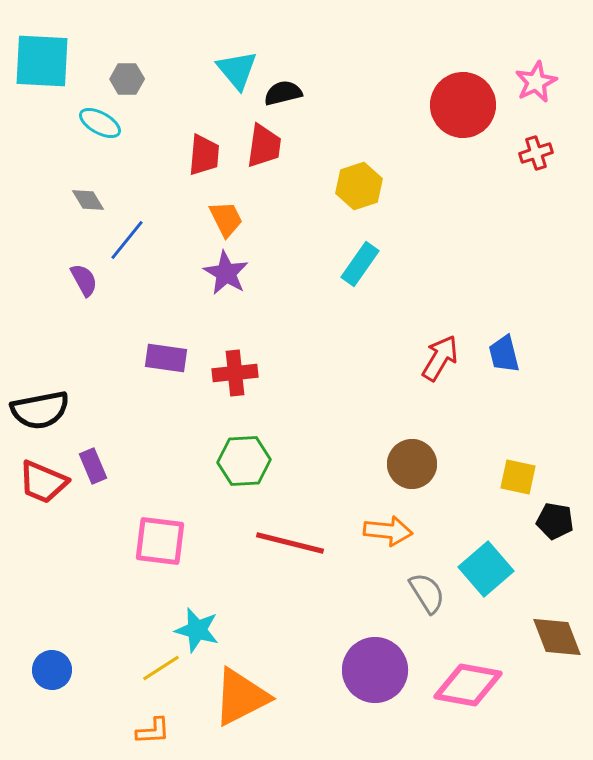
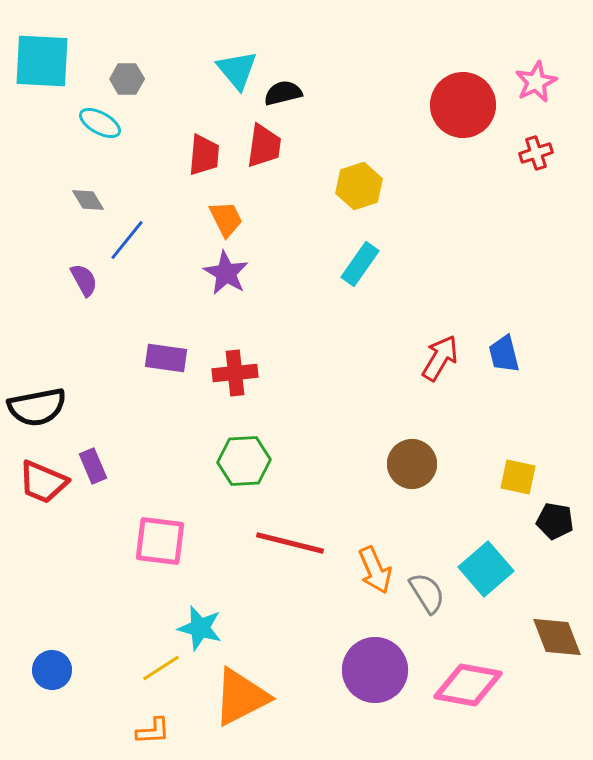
black semicircle at (40, 410): moved 3 px left, 3 px up
orange arrow at (388, 531): moved 13 px left, 39 px down; rotated 60 degrees clockwise
cyan star at (197, 630): moved 3 px right, 2 px up
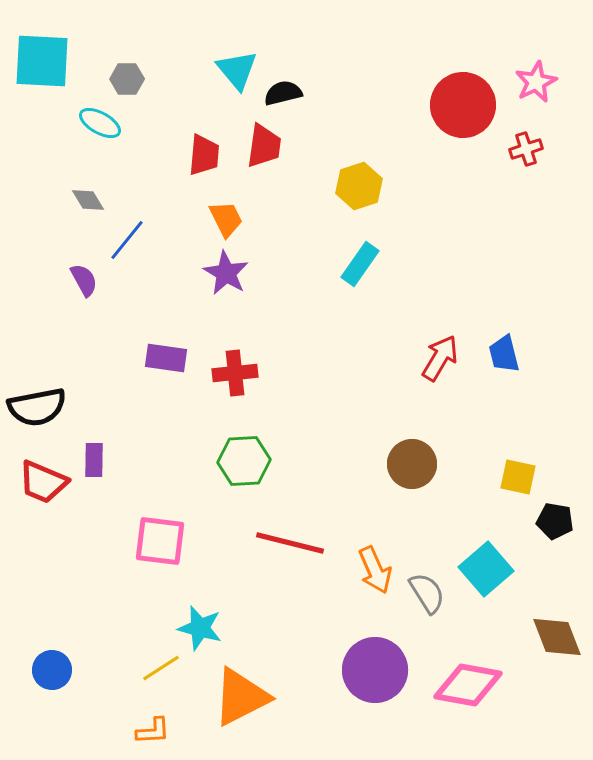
red cross at (536, 153): moved 10 px left, 4 px up
purple rectangle at (93, 466): moved 1 px right, 6 px up; rotated 24 degrees clockwise
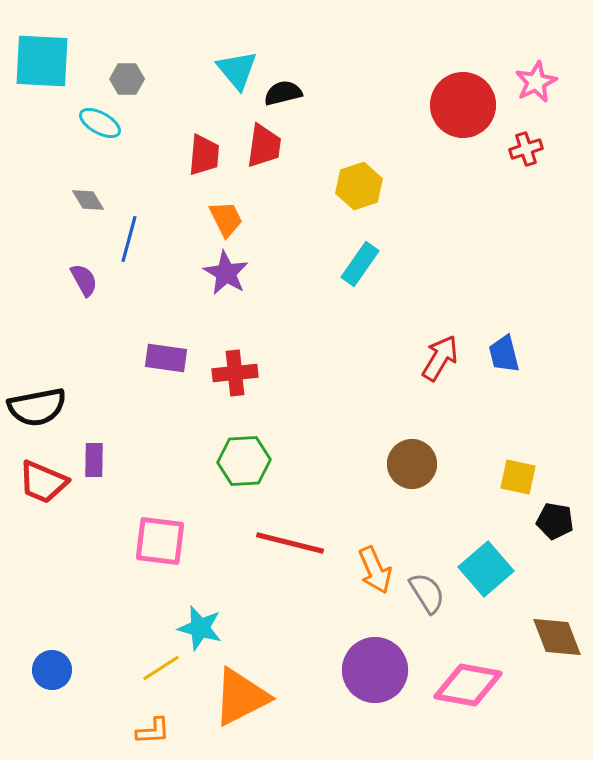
blue line at (127, 240): moved 2 px right, 1 px up; rotated 24 degrees counterclockwise
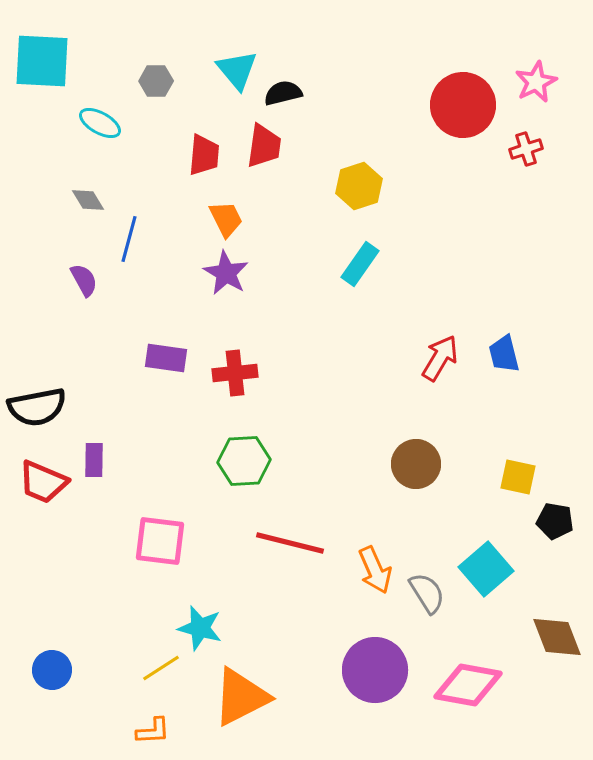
gray hexagon at (127, 79): moved 29 px right, 2 px down
brown circle at (412, 464): moved 4 px right
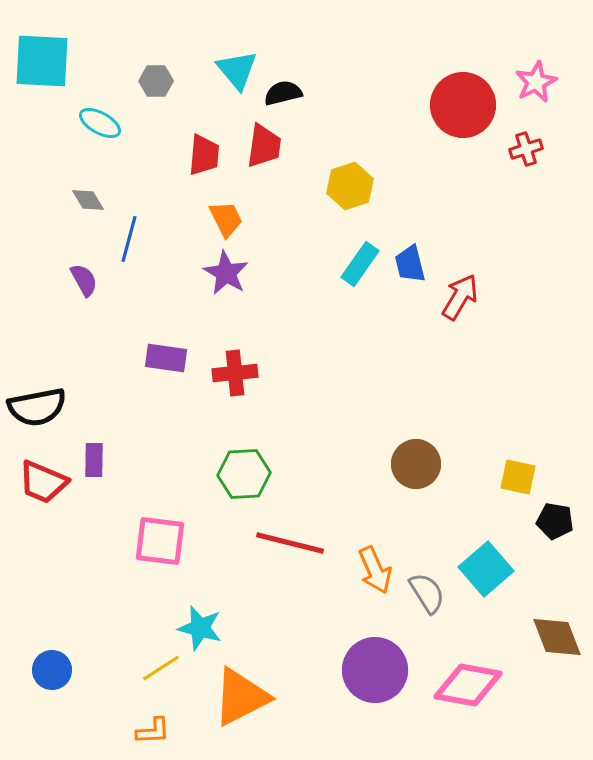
yellow hexagon at (359, 186): moved 9 px left
blue trapezoid at (504, 354): moved 94 px left, 90 px up
red arrow at (440, 358): moved 20 px right, 61 px up
green hexagon at (244, 461): moved 13 px down
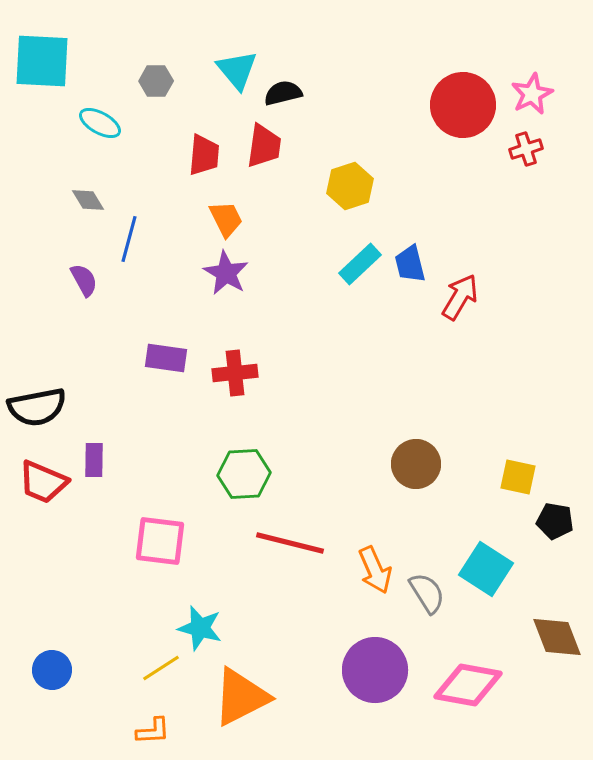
pink star at (536, 82): moved 4 px left, 12 px down
cyan rectangle at (360, 264): rotated 12 degrees clockwise
cyan square at (486, 569): rotated 16 degrees counterclockwise
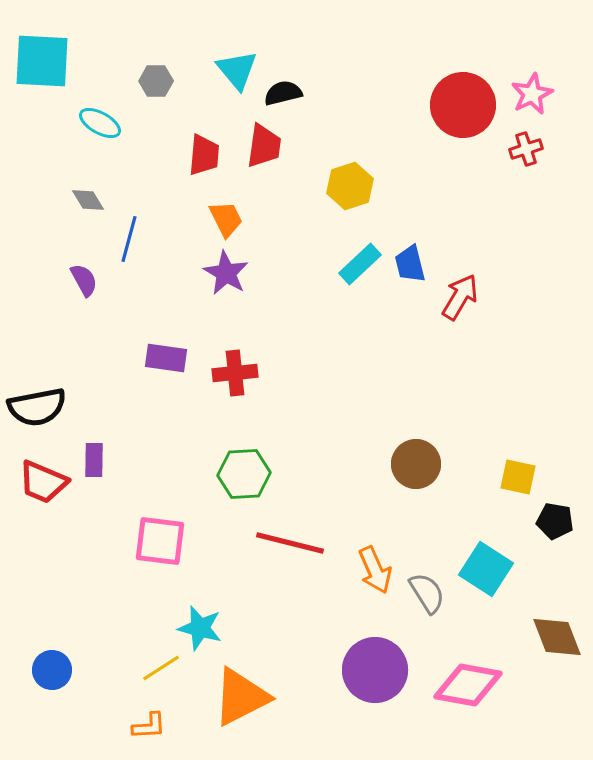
orange L-shape at (153, 731): moved 4 px left, 5 px up
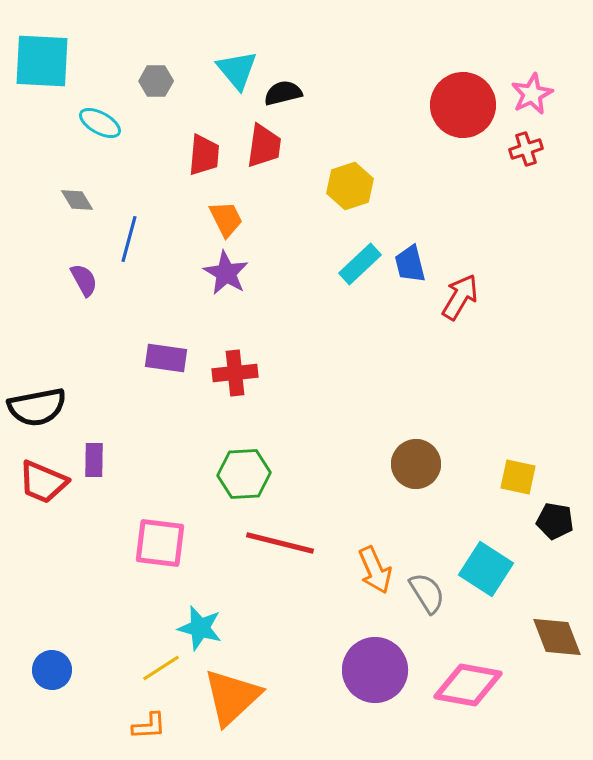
gray diamond at (88, 200): moved 11 px left
pink square at (160, 541): moved 2 px down
red line at (290, 543): moved 10 px left
orange triangle at (241, 697): moved 9 px left; rotated 16 degrees counterclockwise
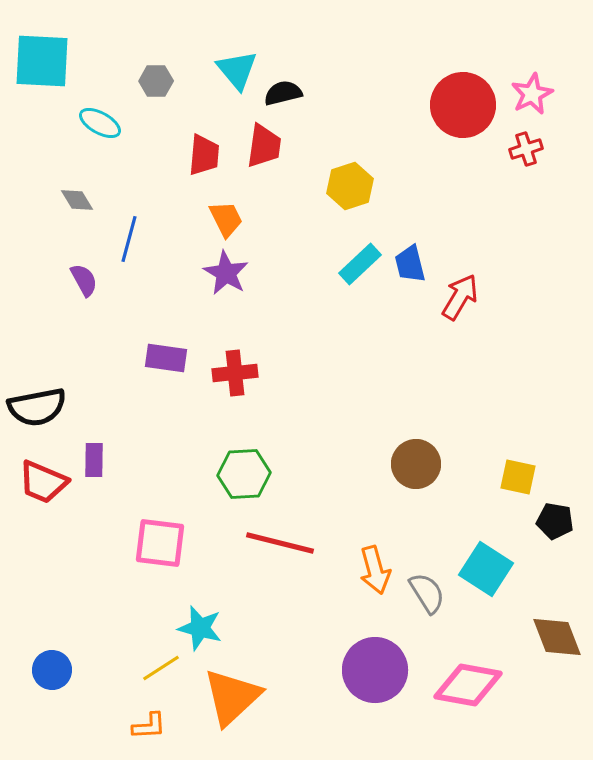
orange arrow at (375, 570): rotated 9 degrees clockwise
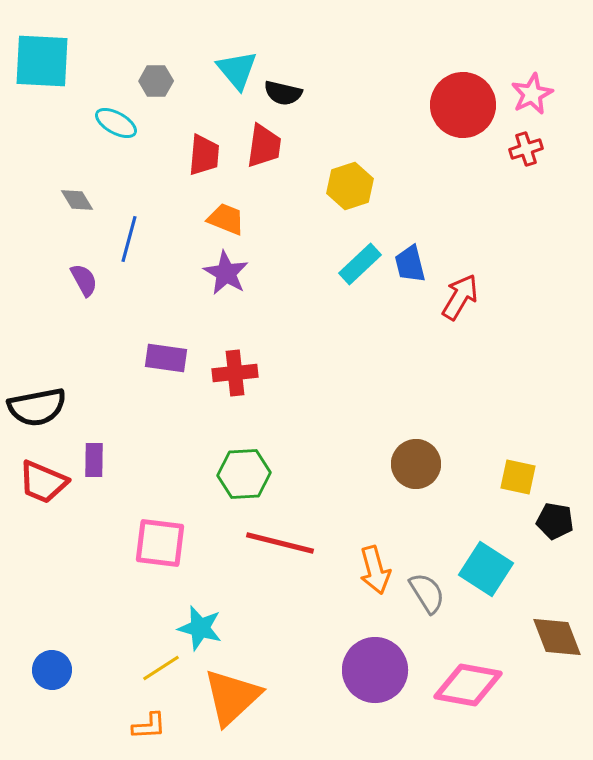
black semicircle at (283, 93): rotated 153 degrees counterclockwise
cyan ellipse at (100, 123): moved 16 px right
orange trapezoid at (226, 219): rotated 42 degrees counterclockwise
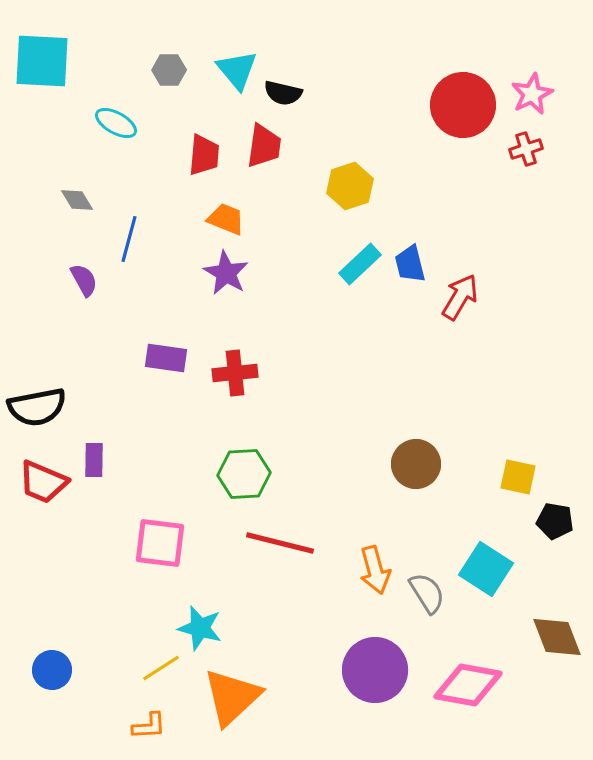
gray hexagon at (156, 81): moved 13 px right, 11 px up
